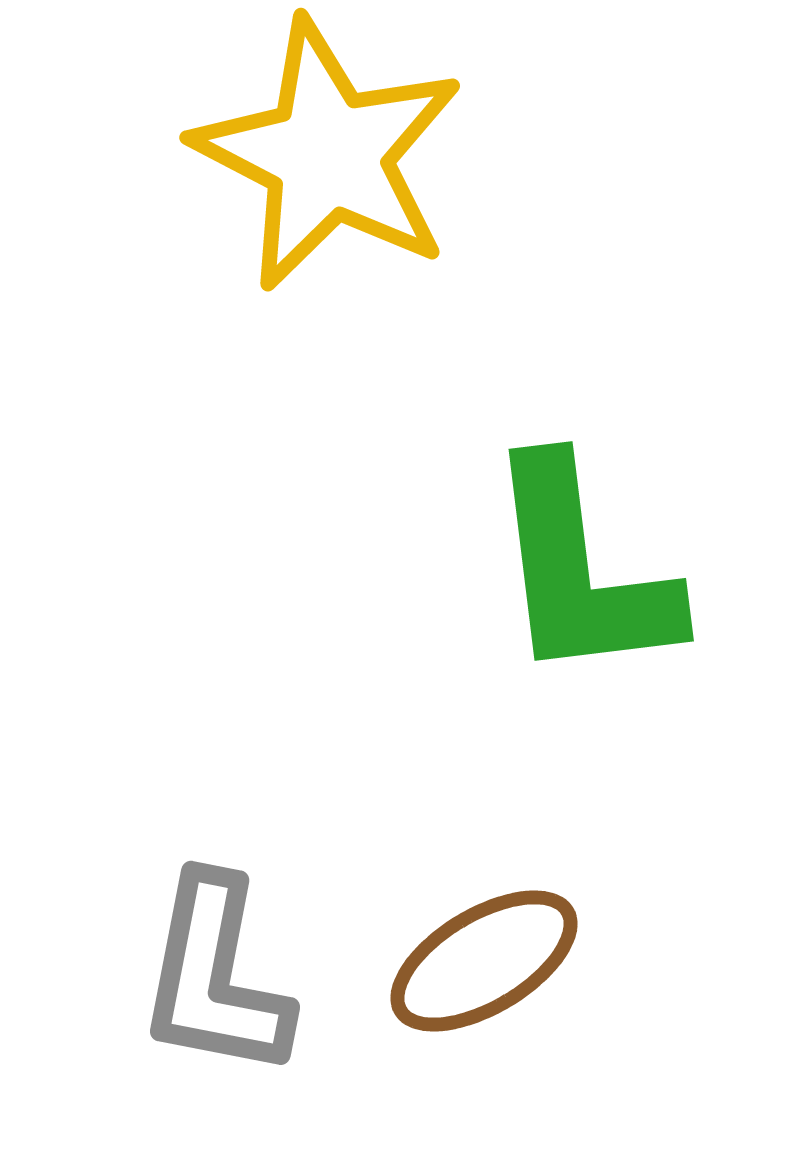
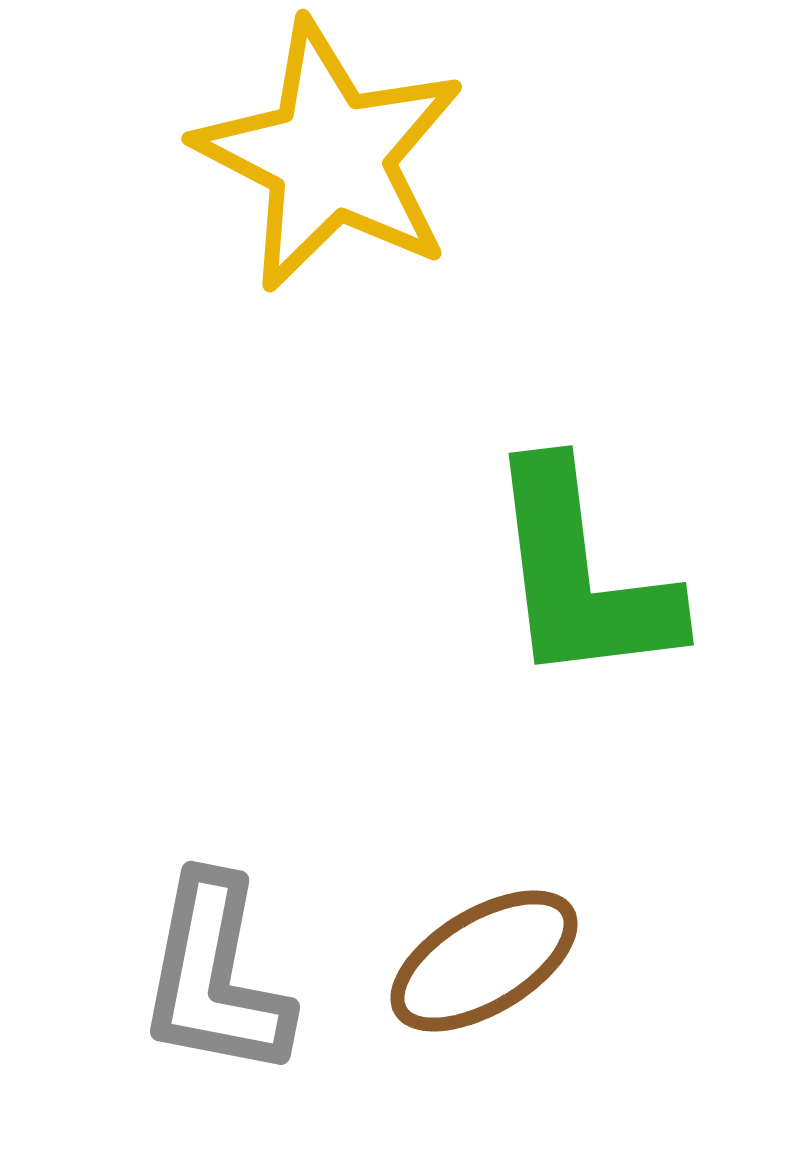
yellow star: moved 2 px right, 1 px down
green L-shape: moved 4 px down
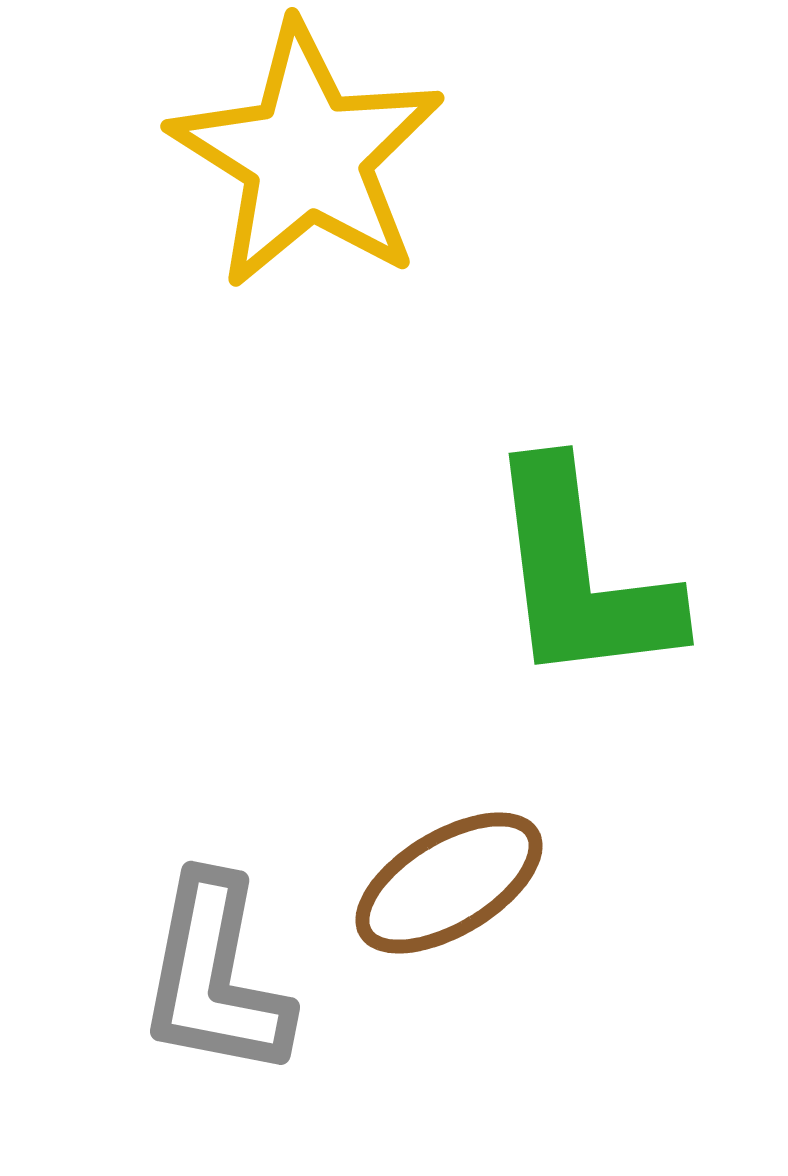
yellow star: moved 23 px left; rotated 5 degrees clockwise
brown ellipse: moved 35 px left, 78 px up
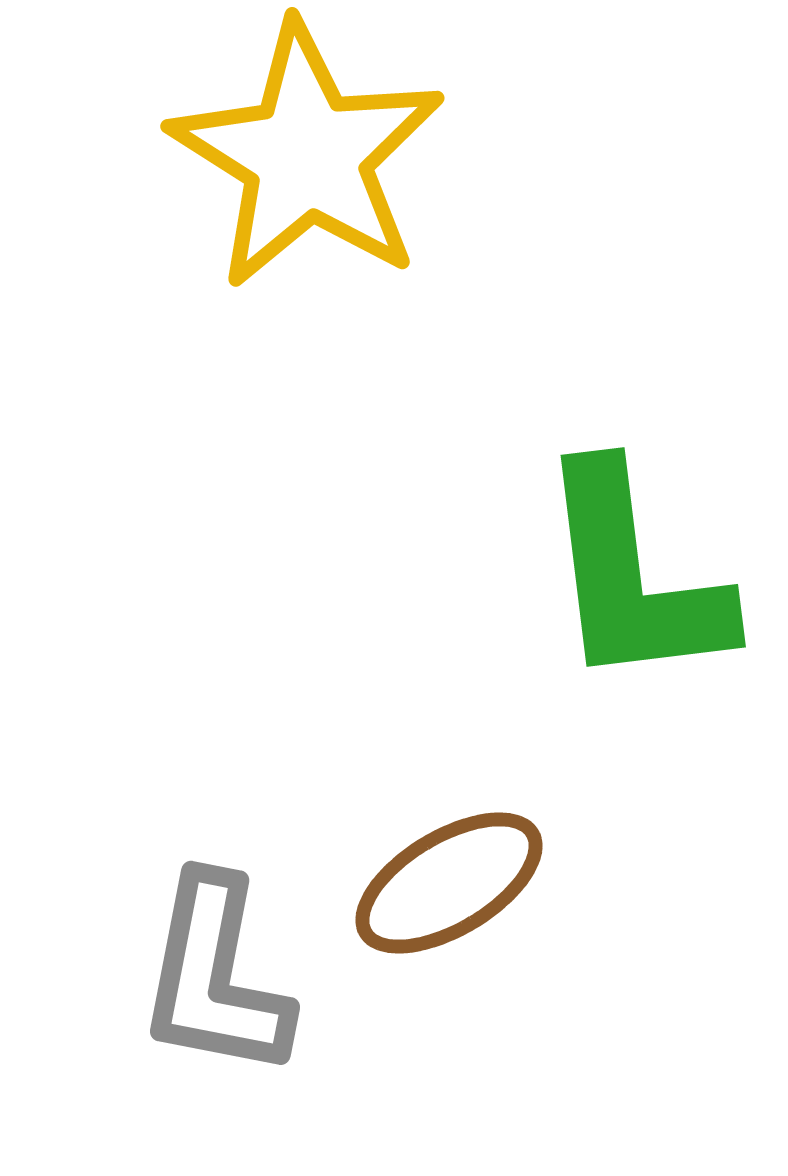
green L-shape: moved 52 px right, 2 px down
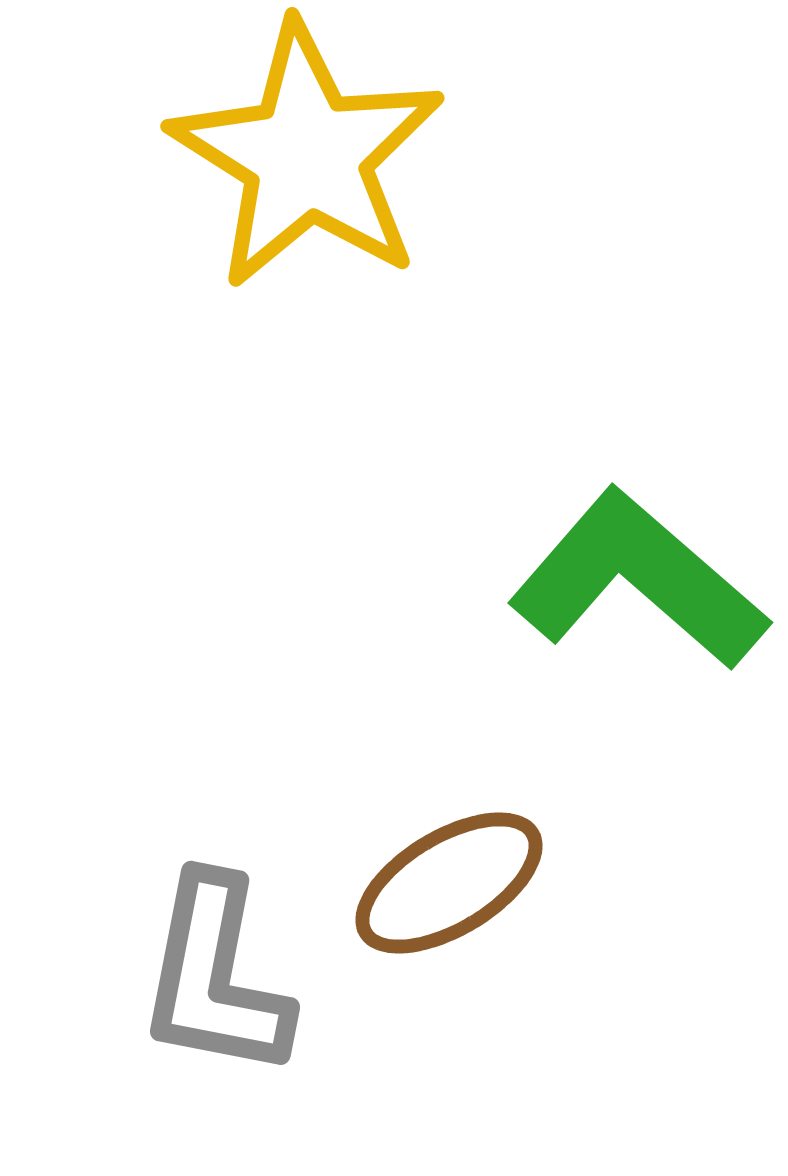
green L-shape: moved 5 px right, 3 px down; rotated 138 degrees clockwise
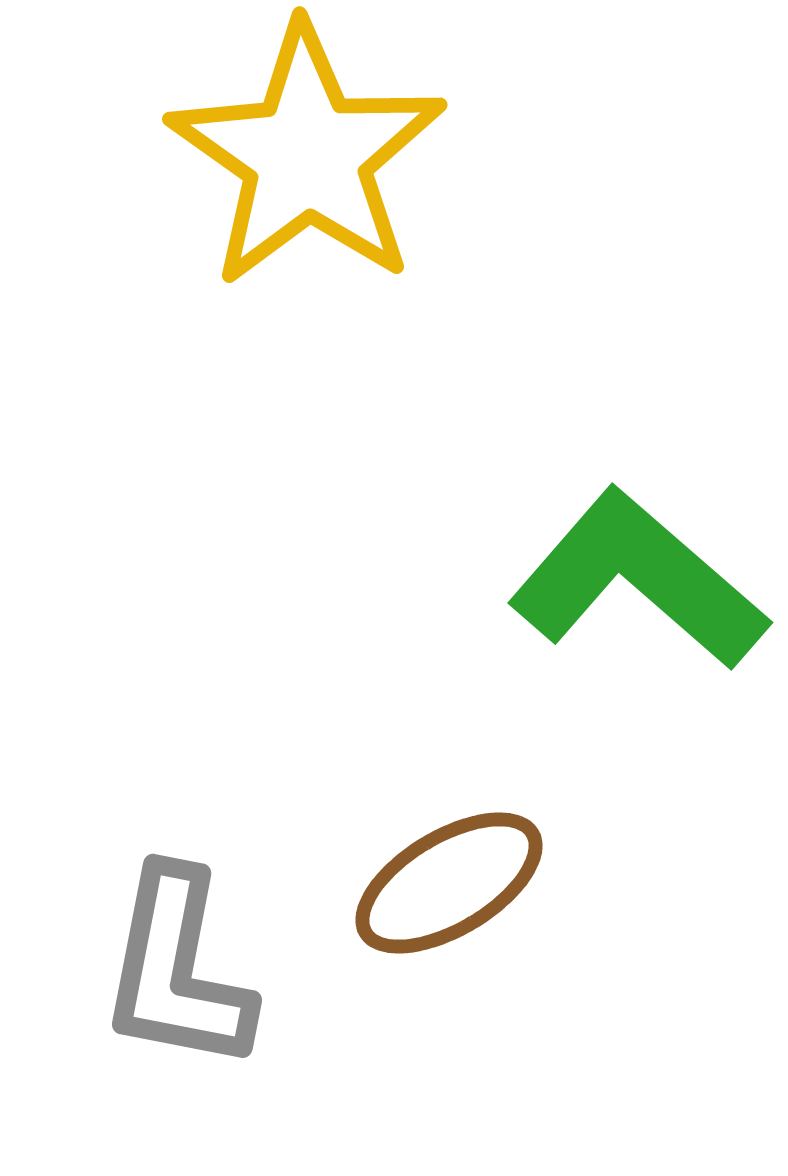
yellow star: rotated 3 degrees clockwise
gray L-shape: moved 38 px left, 7 px up
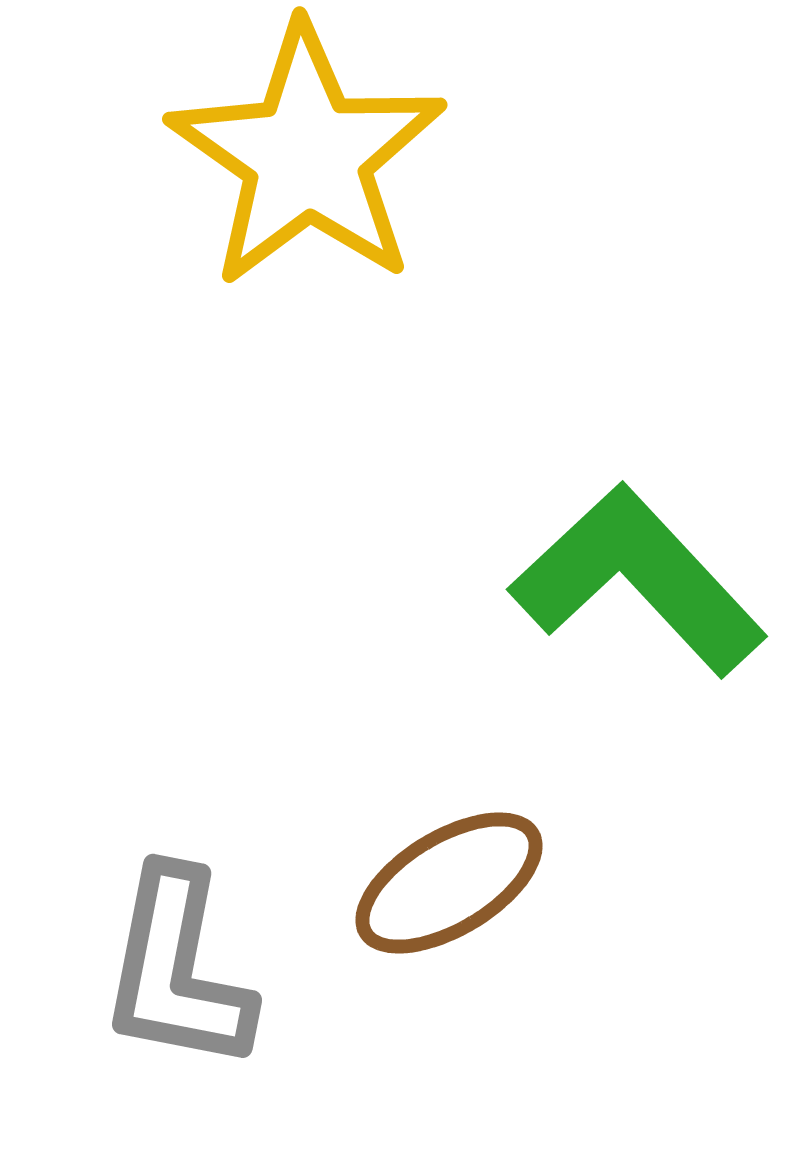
green L-shape: rotated 6 degrees clockwise
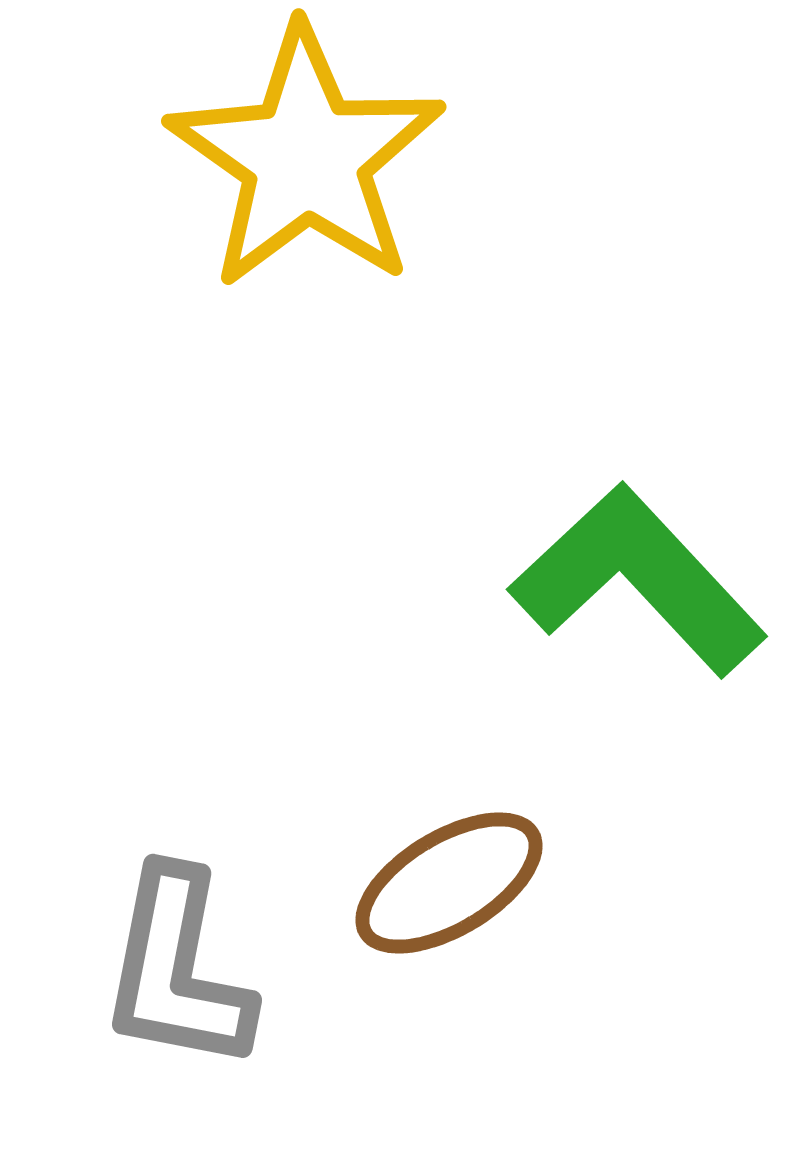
yellow star: moved 1 px left, 2 px down
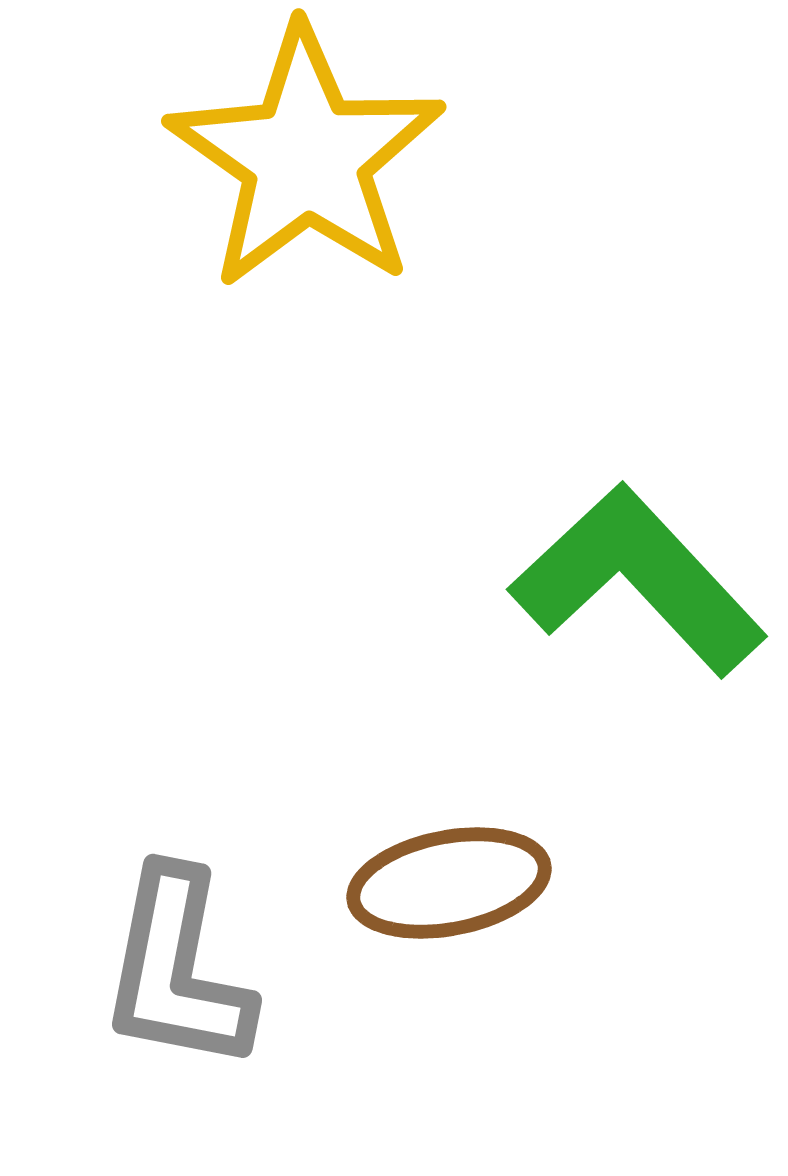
brown ellipse: rotated 20 degrees clockwise
